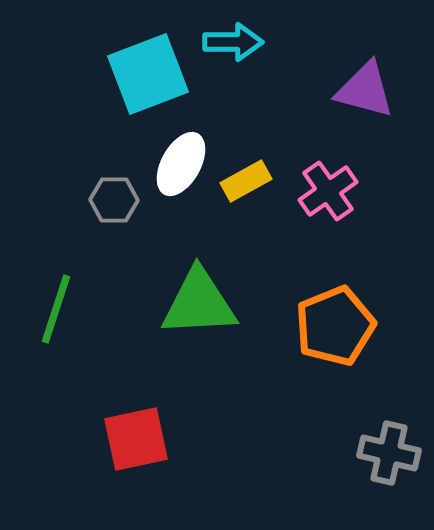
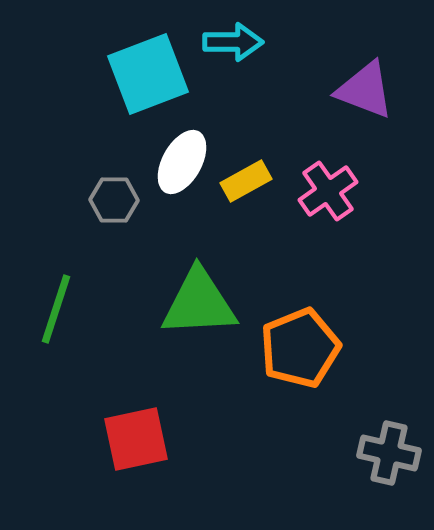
purple triangle: rotated 6 degrees clockwise
white ellipse: moved 1 px right, 2 px up
orange pentagon: moved 35 px left, 22 px down
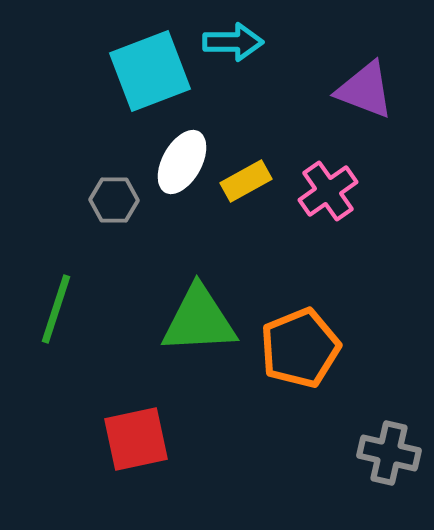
cyan square: moved 2 px right, 3 px up
green triangle: moved 17 px down
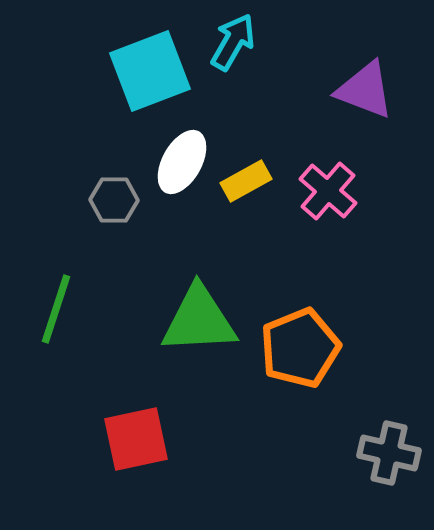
cyan arrow: rotated 60 degrees counterclockwise
pink cross: rotated 14 degrees counterclockwise
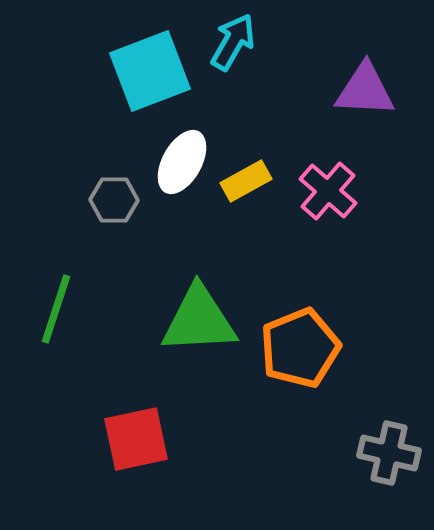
purple triangle: rotated 18 degrees counterclockwise
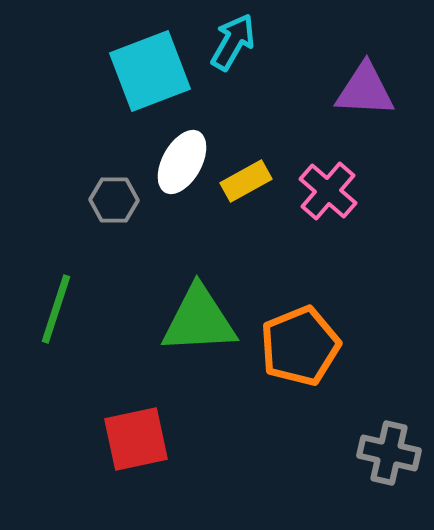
orange pentagon: moved 2 px up
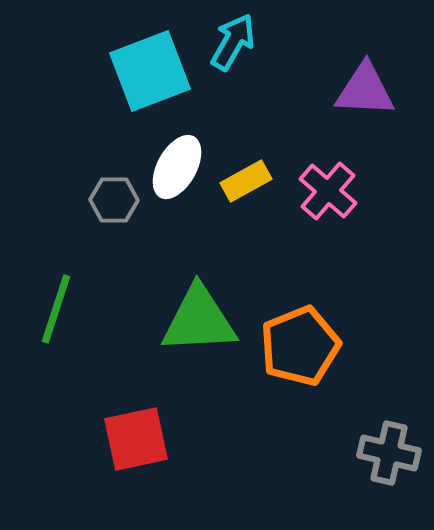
white ellipse: moved 5 px left, 5 px down
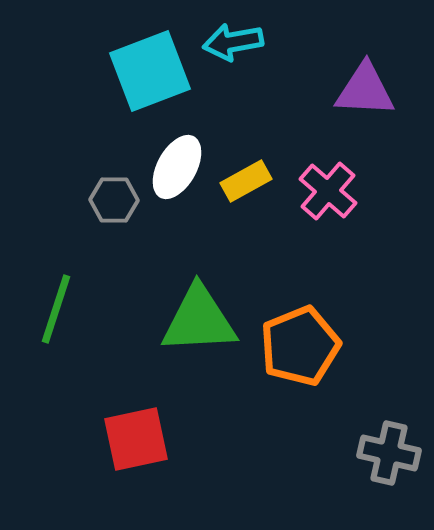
cyan arrow: rotated 130 degrees counterclockwise
